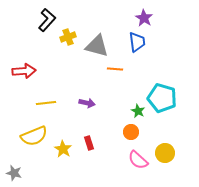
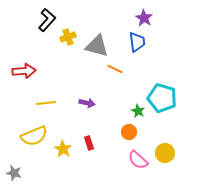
orange line: rotated 21 degrees clockwise
orange circle: moved 2 px left
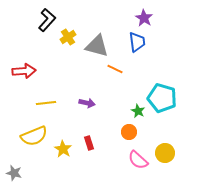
yellow cross: rotated 14 degrees counterclockwise
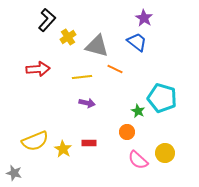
blue trapezoid: rotated 45 degrees counterclockwise
red arrow: moved 14 px right, 2 px up
yellow line: moved 36 px right, 26 px up
orange circle: moved 2 px left
yellow semicircle: moved 1 px right, 5 px down
red rectangle: rotated 72 degrees counterclockwise
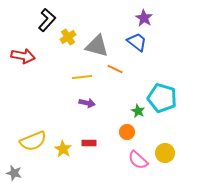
red arrow: moved 15 px left, 13 px up; rotated 15 degrees clockwise
yellow semicircle: moved 2 px left
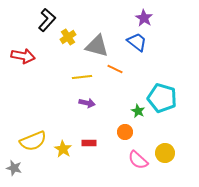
orange circle: moved 2 px left
gray star: moved 5 px up
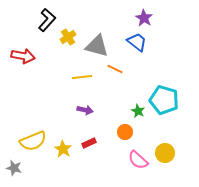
cyan pentagon: moved 2 px right, 2 px down
purple arrow: moved 2 px left, 7 px down
red rectangle: rotated 24 degrees counterclockwise
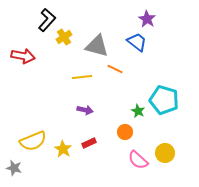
purple star: moved 3 px right, 1 px down
yellow cross: moved 4 px left
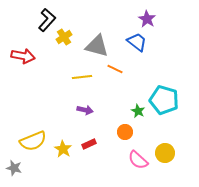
red rectangle: moved 1 px down
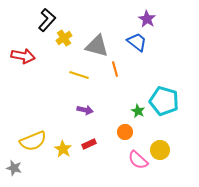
yellow cross: moved 1 px down
orange line: rotated 49 degrees clockwise
yellow line: moved 3 px left, 2 px up; rotated 24 degrees clockwise
cyan pentagon: moved 1 px down
yellow circle: moved 5 px left, 3 px up
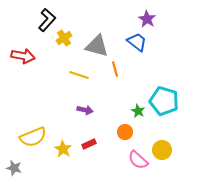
yellow semicircle: moved 4 px up
yellow circle: moved 2 px right
